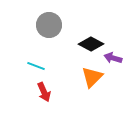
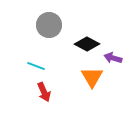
black diamond: moved 4 px left
orange triangle: rotated 15 degrees counterclockwise
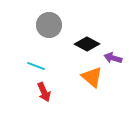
orange triangle: rotated 20 degrees counterclockwise
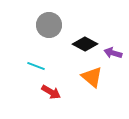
black diamond: moved 2 px left
purple arrow: moved 5 px up
red arrow: moved 7 px right; rotated 36 degrees counterclockwise
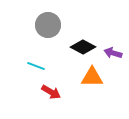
gray circle: moved 1 px left
black diamond: moved 2 px left, 3 px down
orange triangle: rotated 40 degrees counterclockwise
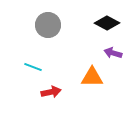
black diamond: moved 24 px right, 24 px up
cyan line: moved 3 px left, 1 px down
red arrow: rotated 42 degrees counterclockwise
